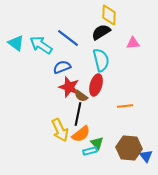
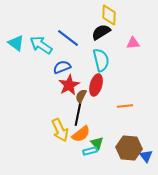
red star: moved 2 px up; rotated 25 degrees clockwise
brown semicircle: rotated 80 degrees clockwise
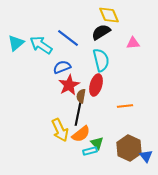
yellow diamond: rotated 25 degrees counterclockwise
cyan triangle: rotated 42 degrees clockwise
brown semicircle: rotated 16 degrees counterclockwise
brown hexagon: rotated 20 degrees clockwise
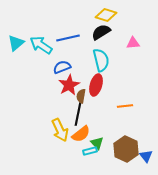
yellow diamond: moved 3 px left; rotated 50 degrees counterclockwise
blue line: rotated 50 degrees counterclockwise
brown hexagon: moved 3 px left, 1 px down
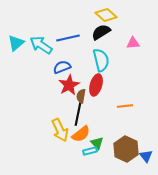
yellow diamond: rotated 25 degrees clockwise
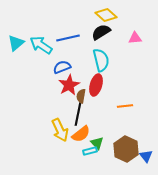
pink triangle: moved 2 px right, 5 px up
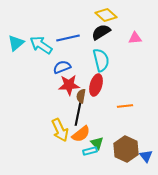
red star: rotated 25 degrees clockwise
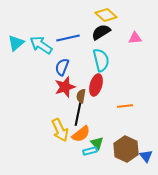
blue semicircle: rotated 48 degrees counterclockwise
red star: moved 4 px left, 2 px down; rotated 15 degrees counterclockwise
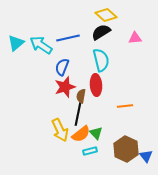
red ellipse: rotated 20 degrees counterclockwise
green triangle: moved 1 px left, 10 px up
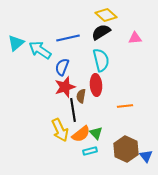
cyan arrow: moved 1 px left, 5 px down
black line: moved 5 px left, 4 px up; rotated 20 degrees counterclockwise
